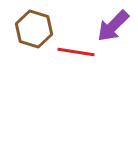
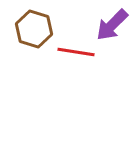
purple arrow: moved 1 px left, 1 px up
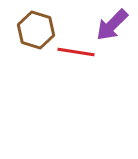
brown hexagon: moved 2 px right, 1 px down
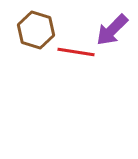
purple arrow: moved 5 px down
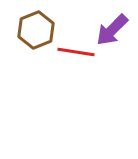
brown hexagon: rotated 21 degrees clockwise
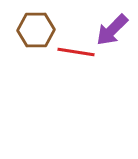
brown hexagon: rotated 21 degrees clockwise
